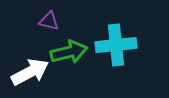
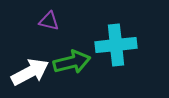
green arrow: moved 3 px right, 10 px down
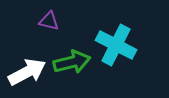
cyan cross: rotated 33 degrees clockwise
white arrow: moved 3 px left
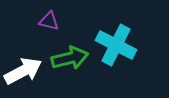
green arrow: moved 2 px left, 4 px up
white arrow: moved 4 px left, 1 px up
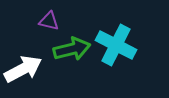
green arrow: moved 2 px right, 9 px up
white arrow: moved 2 px up
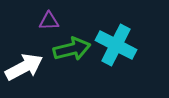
purple triangle: rotated 15 degrees counterclockwise
white arrow: moved 1 px right, 2 px up
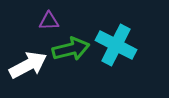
green arrow: moved 1 px left
white arrow: moved 4 px right, 2 px up
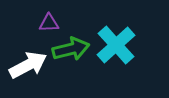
purple triangle: moved 2 px down
cyan cross: rotated 21 degrees clockwise
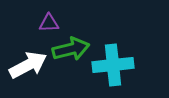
cyan cross: moved 3 px left, 20 px down; rotated 36 degrees clockwise
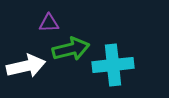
white arrow: moved 2 px left, 1 px down; rotated 15 degrees clockwise
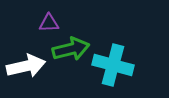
cyan cross: rotated 21 degrees clockwise
